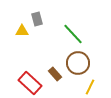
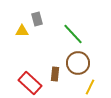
brown rectangle: rotated 48 degrees clockwise
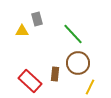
red rectangle: moved 2 px up
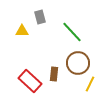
gray rectangle: moved 3 px right, 2 px up
green line: moved 1 px left, 2 px up
brown rectangle: moved 1 px left
yellow line: moved 3 px up
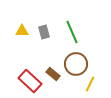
gray rectangle: moved 4 px right, 15 px down
green line: rotated 20 degrees clockwise
brown circle: moved 2 px left, 1 px down
brown rectangle: moved 1 px left; rotated 56 degrees counterclockwise
